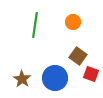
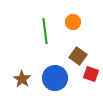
green line: moved 10 px right, 6 px down; rotated 15 degrees counterclockwise
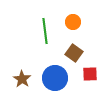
brown square: moved 4 px left, 3 px up
red square: moved 1 px left; rotated 21 degrees counterclockwise
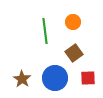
brown square: rotated 18 degrees clockwise
red square: moved 2 px left, 4 px down
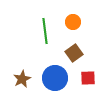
brown star: rotated 12 degrees clockwise
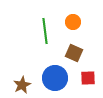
brown square: rotated 30 degrees counterclockwise
brown star: moved 6 px down
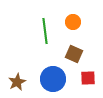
brown square: moved 1 px down
blue circle: moved 2 px left, 1 px down
brown star: moved 5 px left, 3 px up
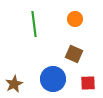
orange circle: moved 2 px right, 3 px up
green line: moved 11 px left, 7 px up
red square: moved 5 px down
brown star: moved 3 px left, 2 px down
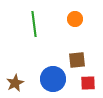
brown square: moved 3 px right, 6 px down; rotated 30 degrees counterclockwise
brown star: moved 1 px right, 1 px up
